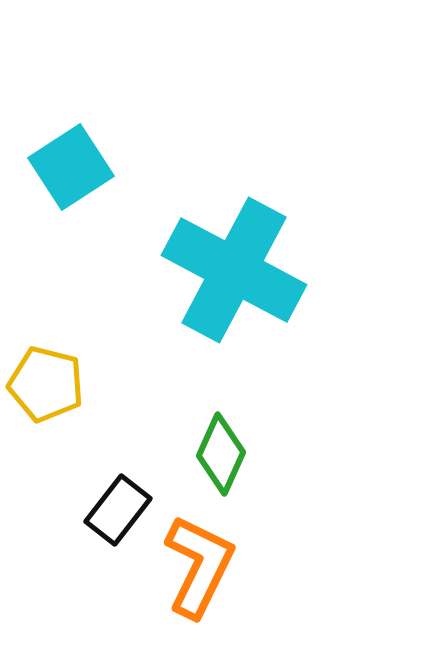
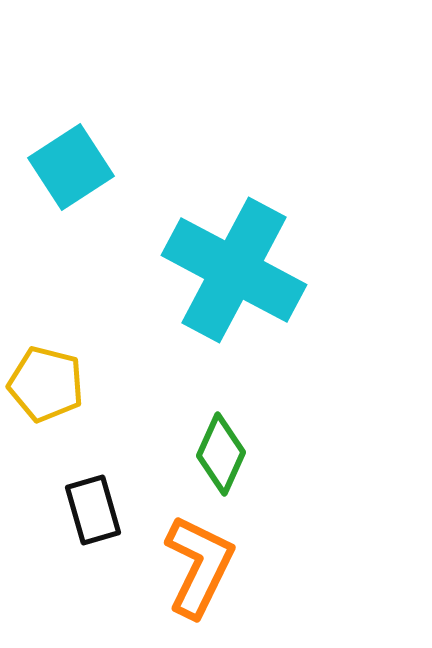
black rectangle: moved 25 px left; rotated 54 degrees counterclockwise
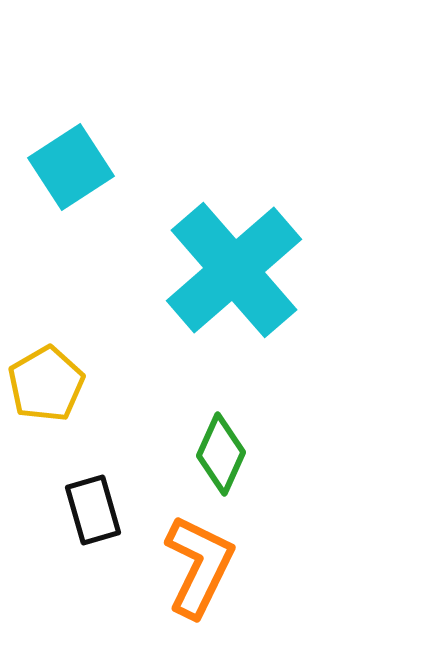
cyan cross: rotated 21 degrees clockwise
yellow pentagon: rotated 28 degrees clockwise
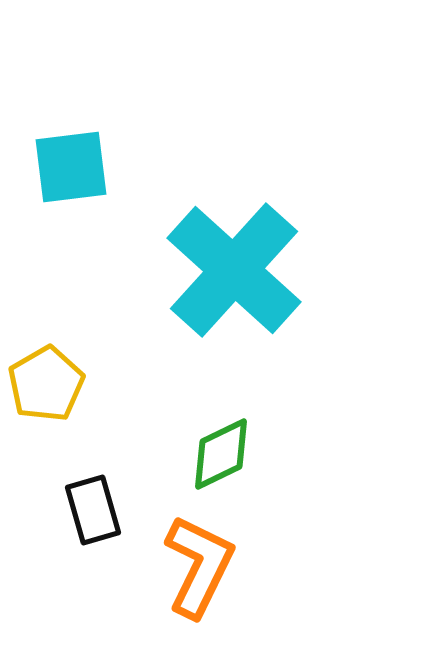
cyan square: rotated 26 degrees clockwise
cyan cross: rotated 7 degrees counterclockwise
green diamond: rotated 40 degrees clockwise
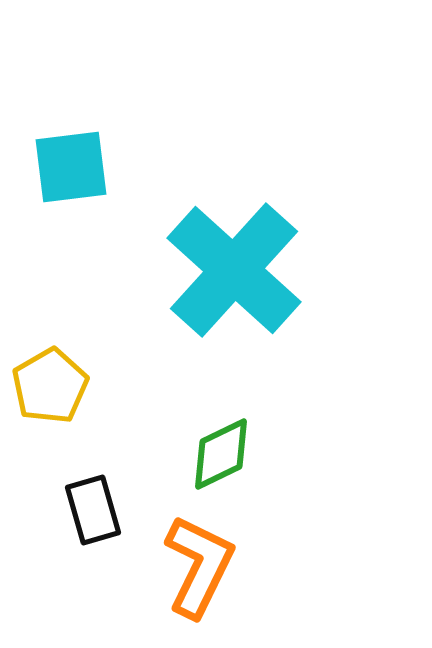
yellow pentagon: moved 4 px right, 2 px down
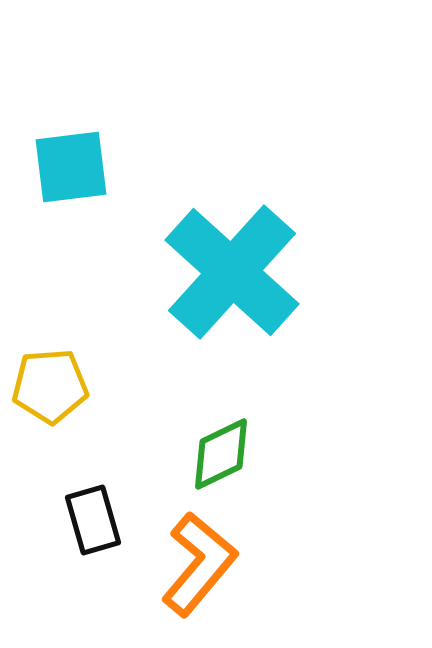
cyan cross: moved 2 px left, 2 px down
yellow pentagon: rotated 26 degrees clockwise
black rectangle: moved 10 px down
orange L-shape: moved 2 px up; rotated 14 degrees clockwise
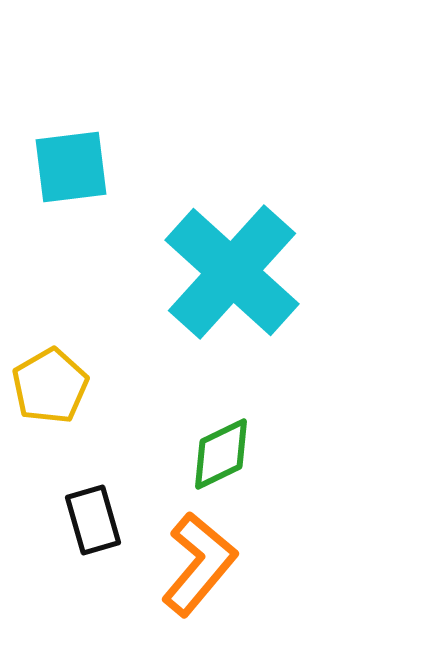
yellow pentagon: rotated 26 degrees counterclockwise
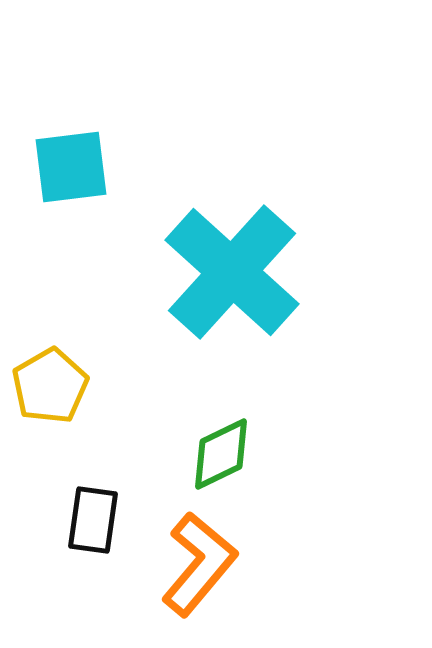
black rectangle: rotated 24 degrees clockwise
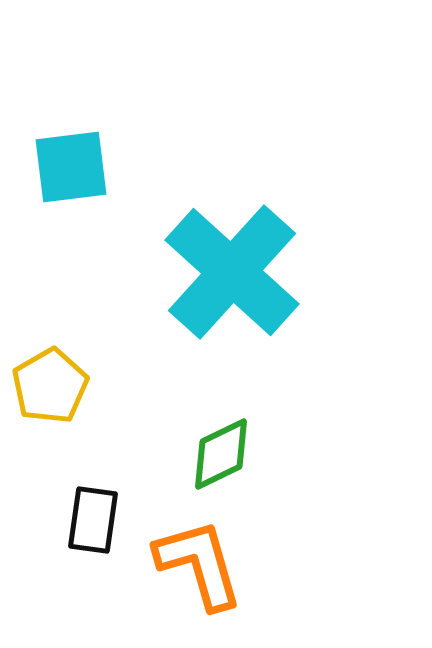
orange L-shape: rotated 56 degrees counterclockwise
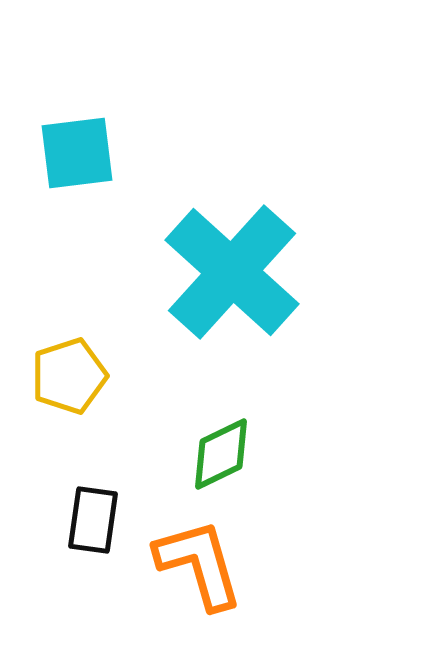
cyan square: moved 6 px right, 14 px up
yellow pentagon: moved 19 px right, 10 px up; rotated 12 degrees clockwise
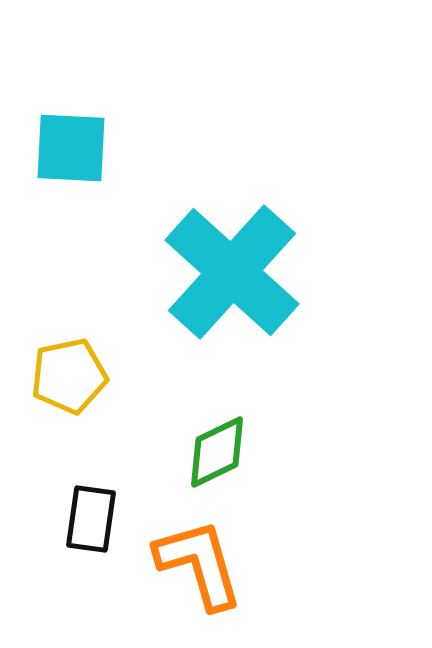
cyan square: moved 6 px left, 5 px up; rotated 10 degrees clockwise
yellow pentagon: rotated 6 degrees clockwise
green diamond: moved 4 px left, 2 px up
black rectangle: moved 2 px left, 1 px up
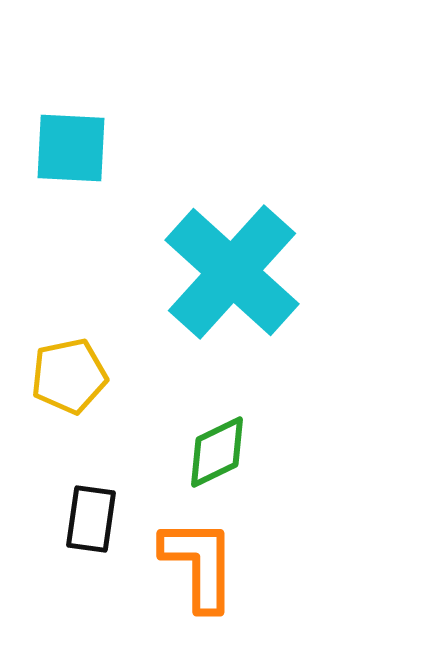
orange L-shape: rotated 16 degrees clockwise
